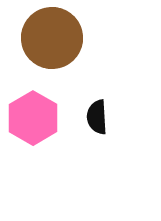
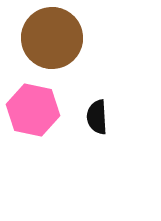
pink hexagon: moved 8 px up; rotated 18 degrees counterclockwise
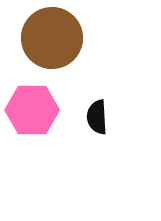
pink hexagon: moved 1 px left; rotated 12 degrees counterclockwise
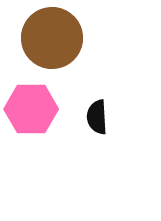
pink hexagon: moved 1 px left, 1 px up
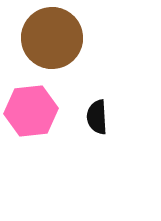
pink hexagon: moved 2 px down; rotated 6 degrees counterclockwise
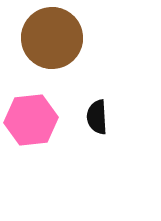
pink hexagon: moved 9 px down
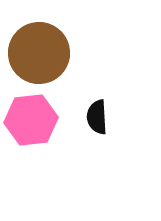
brown circle: moved 13 px left, 15 px down
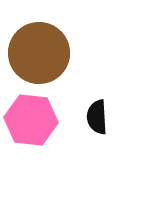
pink hexagon: rotated 12 degrees clockwise
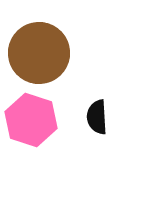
pink hexagon: rotated 12 degrees clockwise
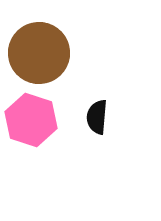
black semicircle: rotated 8 degrees clockwise
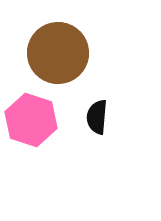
brown circle: moved 19 px right
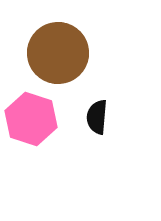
pink hexagon: moved 1 px up
